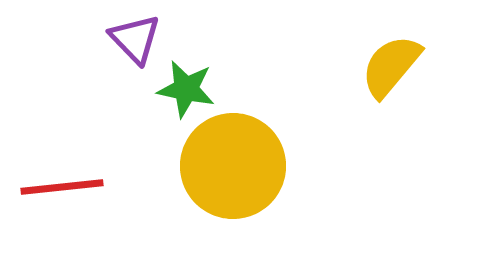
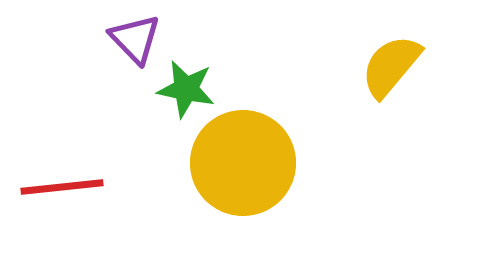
yellow circle: moved 10 px right, 3 px up
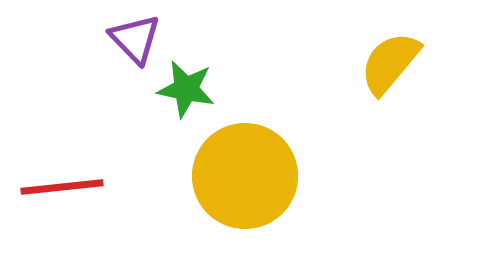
yellow semicircle: moved 1 px left, 3 px up
yellow circle: moved 2 px right, 13 px down
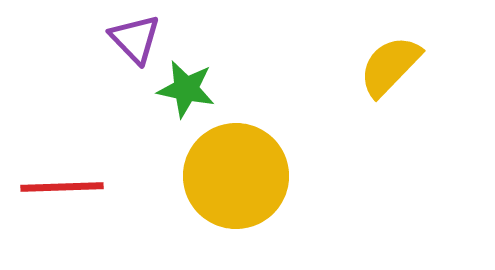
yellow semicircle: moved 3 px down; rotated 4 degrees clockwise
yellow circle: moved 9 px left
red line: rotated 4 degrees clockwise
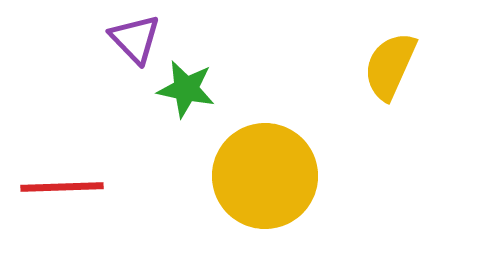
yellow semicircle: rotated 20 degrees counterclockwise
yellow circle: moved 29 px right
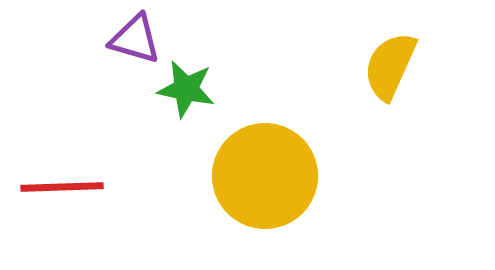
purple triangle: rotated 30 degrees counterclockwise
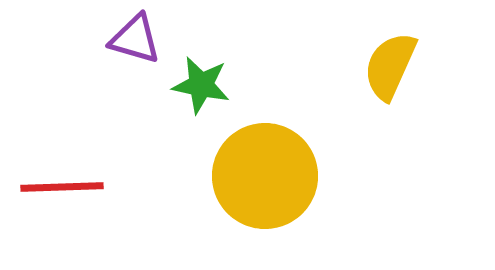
green star: moved 15 px right, 4 px up
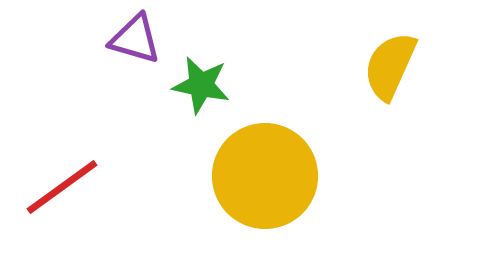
red line: rotated 34 degrees counterclockwise
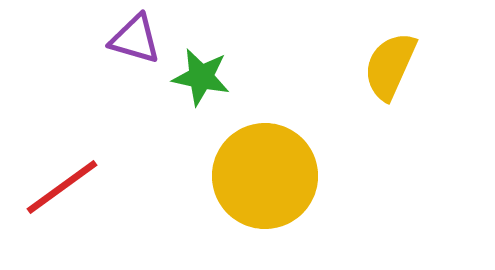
green star: moved 8 px up
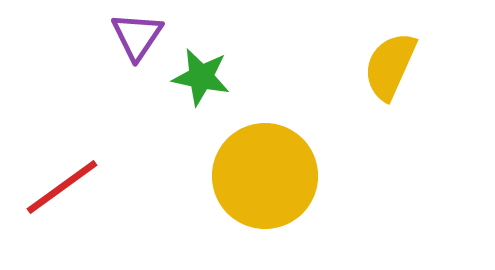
purple triangle: moved 2 px right, 3 px up; rotated 48 degrees clockwise
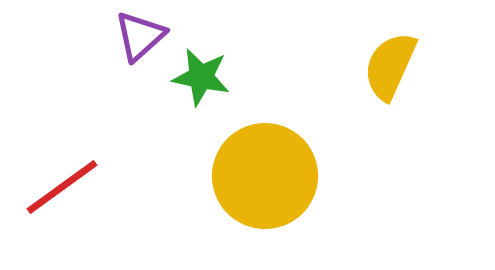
purple triangle: moved 3 px right; rotated 14 degrees clockwise
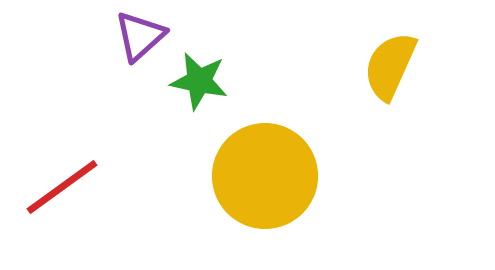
green star: moved 2 px left, 4 px down
